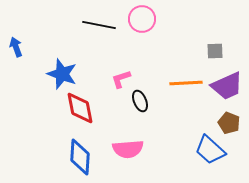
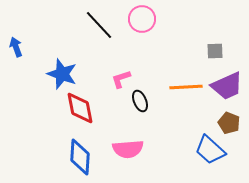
black line: rotated 36 degrees clockwise
orange line: moved 4 px down
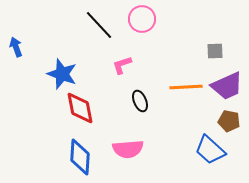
pink L-shape: moved 1 px right, 14 px up
brown pentagon: moved 2 px up; rotated 10 degrees counterclockwise
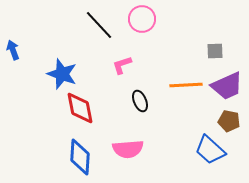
blue arrow: moved 3 px left, 3 px down
orange line: moved 2 px up
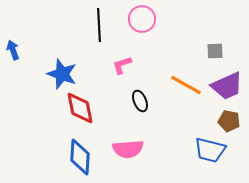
black line: rotated 40 degrees clockwise
orange line: rotated 32 degrees clockwise
blue trapezoid: rotated 28 degrees counterclockwise
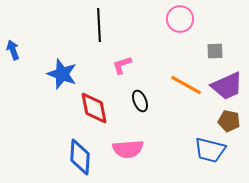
pink circle: moved 38 px right
red diamond: moved 14 px right
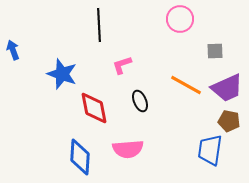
purple trapezoid: moved 2 px down
blue trapezoid: rotated 84 degrees clockwise
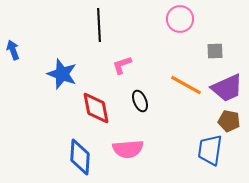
red diamond: moved 2 px right
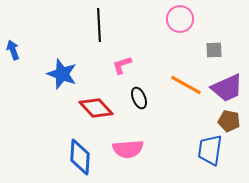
gray square: moved 1 px left, 1 px up
black ellipse: moved 1 px left, 3 px up
red diamond: rotated 32 degrees counterclockwise
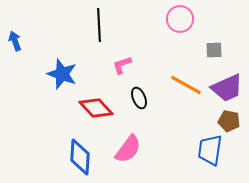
blue arrow: moved 2 px right, 9 px up
pink semicircle: rotated 48 degrees counterclockwise
